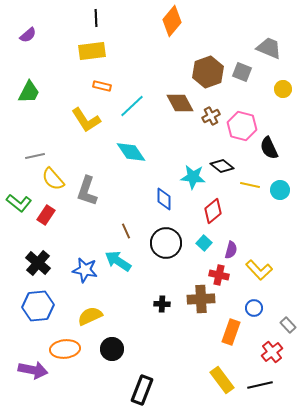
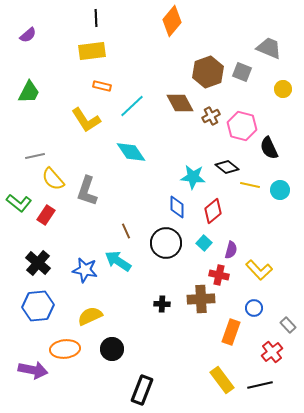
black diamond at (222, 166): moved 5 px right, 1 px down
blue diamond at (164, 199): moved 13 px right, 8 px down
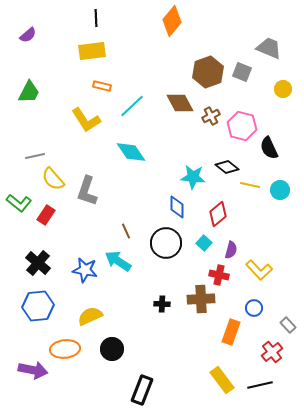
red diamond at (213, 211): moved 5 px right, 3 px down
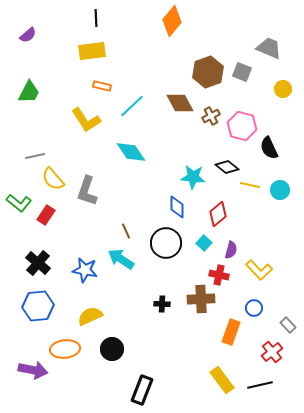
cyan arrow at (118, 261): moved 3 px right, 2 px up
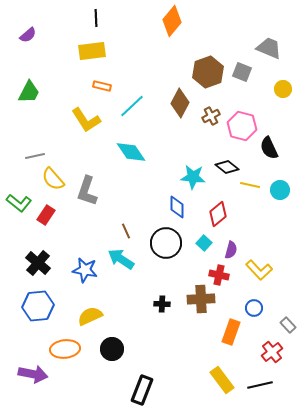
brown diamond at (180, 103): rotated 56 degrees clockwise
purple arrow at (33, 370): moved 4 px down
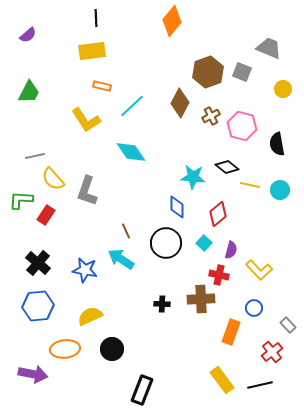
black semicircle at (269, 148): moved 8 px right, 4 px up; rotated 15 degrees clockwise
green L-shape at (19, 203): moved 2 px right, 3 px up; rotated 145 degrees clockwise
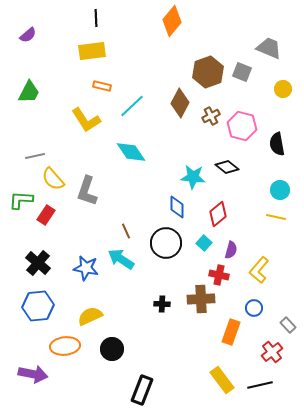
yellow line at (250, 185): moved 26 px right, 32 px down
blue star at (85, 270): moved 1 px right, 2 px up
yellow L-shape at (259, 270): rotated 84 degrees clockwise
orange ellipse at (65, 349): moved 3 px up
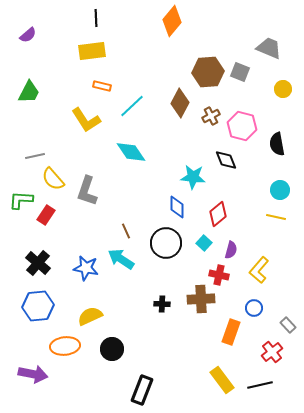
brown hexagon at (208, 72): rotated 16 degrees clockwise
gray square at (242, 72): moved 2 px left
black diamond at (227, 167): moved 1 px left, 7 px up; rotated 30 degrees clockwise
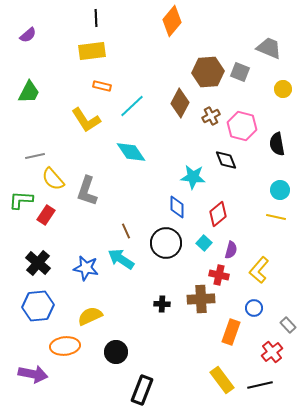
black circle at (112, 349): moved 4 px right, 3 px down
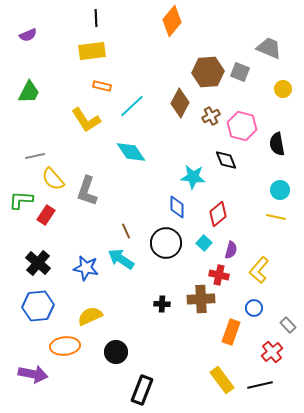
purple semicircle at (28, 35): rotated 18 degrees clockwise
